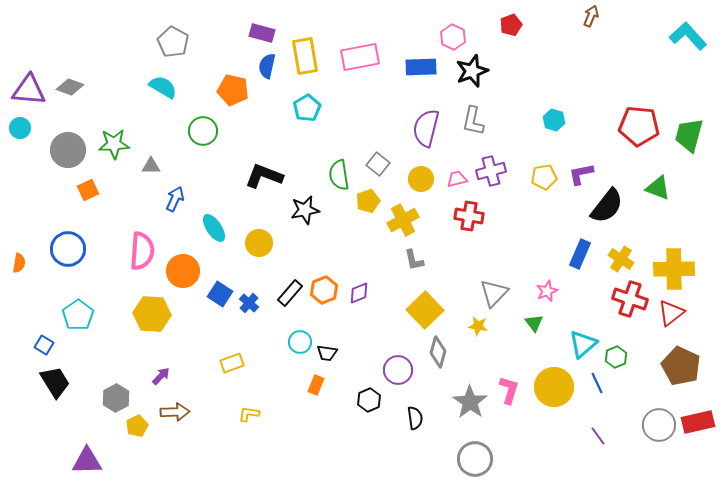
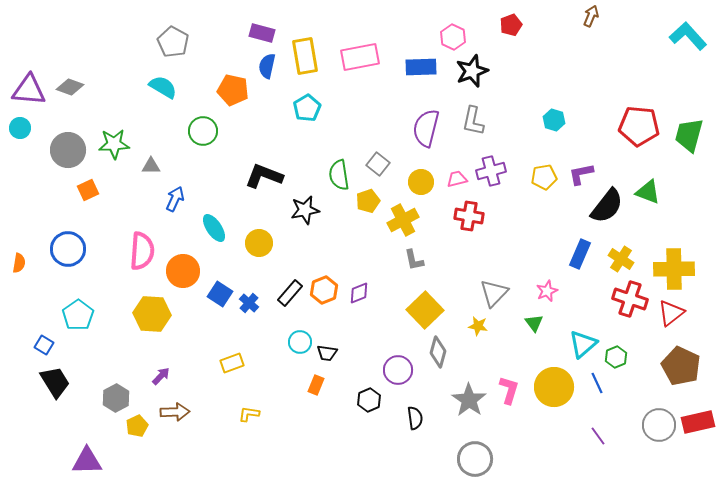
yellow circle at (421, 179): moved 3 px down
green triangle at (658, 188): moved 10 px left, 4 px down
gray star at (470, 402): moved 1 px left, 2 px up
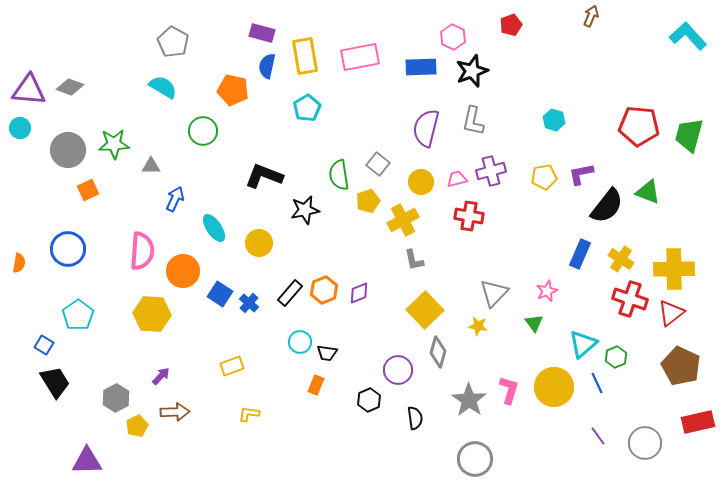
yellow rectangle at (232, 363): moved 3 px down
gray circle at (659, 425): moved 14 px left, 18 px down
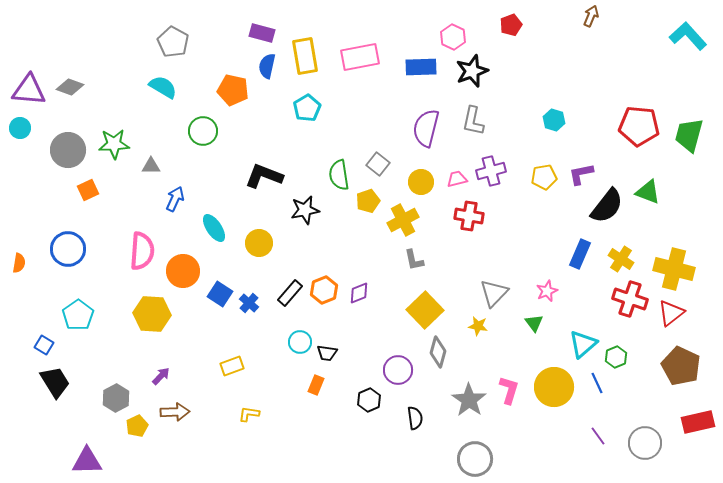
yellow cross at (674, 269): rotated 15 degrees clockwise
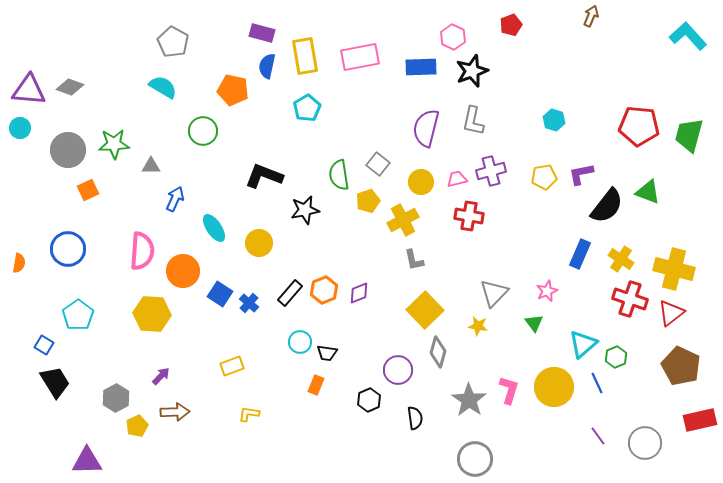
red rectangle at (698, 422): moved 2 px right, 2 px up
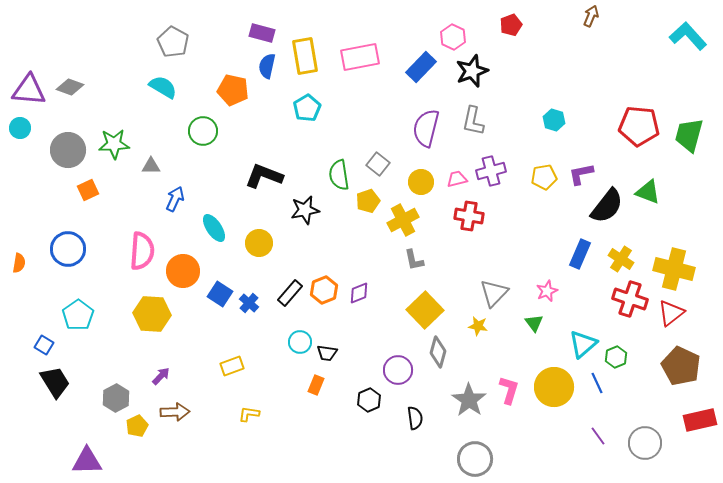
blue rectangle at (421, 67): rotated 44 degrees counterclockwise
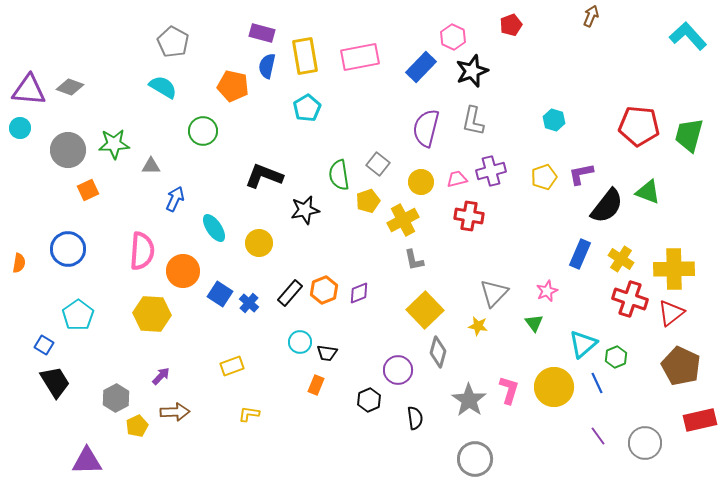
orange pentagon at (233, 90): moved 4 px up
yellow pentagon at (544, 177): rotated 10 degrees counterclockwise
yellow cross at (674, 269): rotated 15 degrees counterclockwise
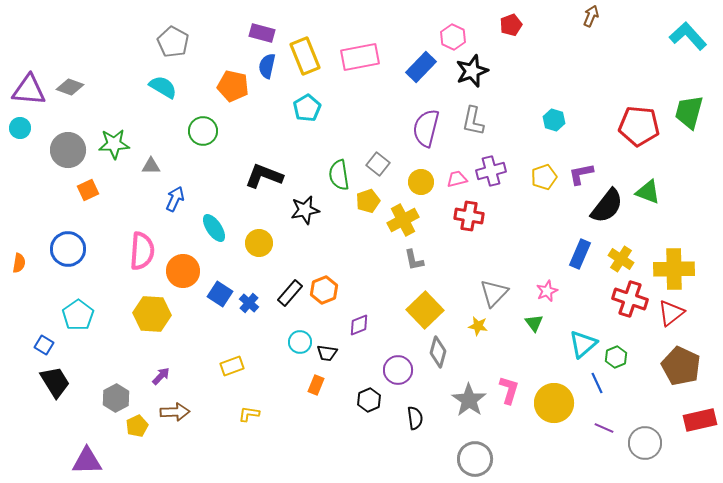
yellow rectangle at (305, 56): rotated 12 degrees counterclockwise
green trapezoid at (689, 135): moved 23 px up
purple diamond at (359, 293): moved 32 px down
yellow circle at (554, 387): moved 16 px down
purple line at (598, 436): moved 6 px right, 8 px up; rotated 30 degrees counterclockwise
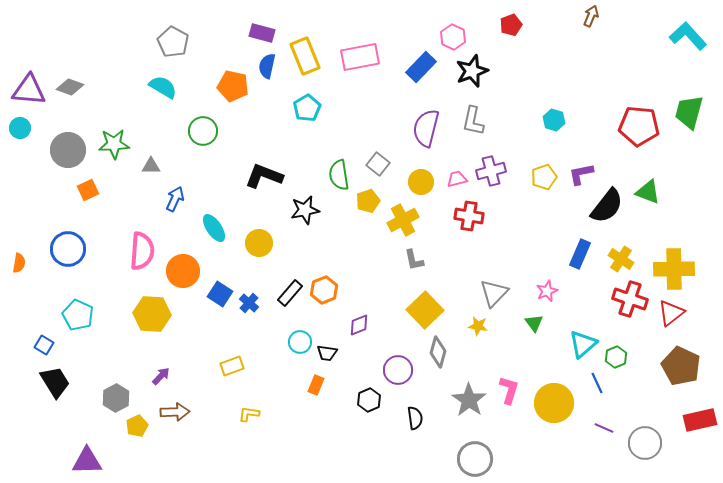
cyan pentagon at (78, 315): rotated 12 degrees counterclockwise
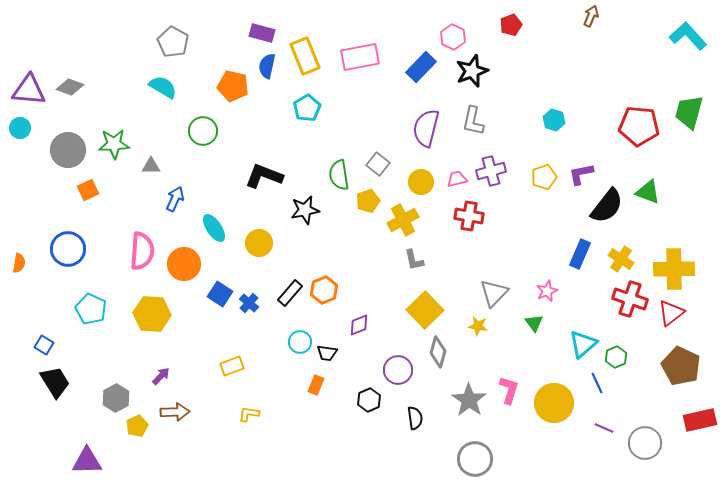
orange circle at (183, 271): moved 1 px right, 7 px up
cyan pentagon at (78, 315): moved 13 px right, 6 px up
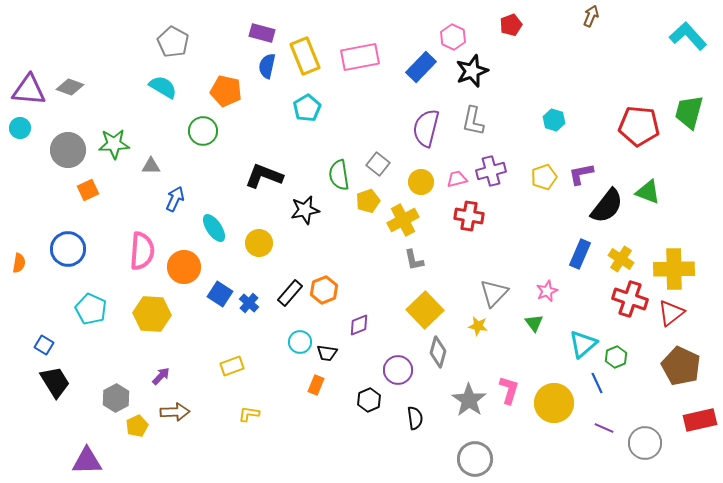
orange pentagon at (233, 86): moved 7 px left, 5 px down
orange circle at (184, 264): moved 3 px down
